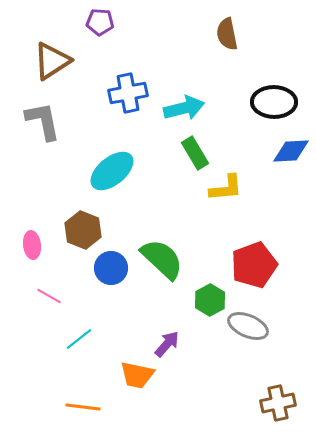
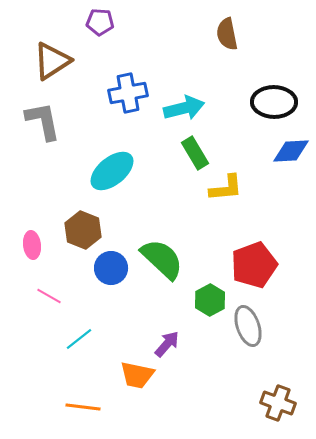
gray ellipse: rotated 48 degrees clockwise
brown cross: rotated 32 degrees clockwise
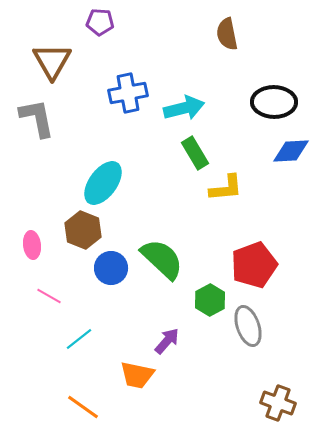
brown triangle: rotated 27 degrees counterclockwise
gray L-shape: moved 6 px left, 3 px up
cyan ellipse: moved 9 px left, 12 px down; rotated 15 degrees counterclockwise
purple arrow: moved 3 px up
orange line: rotated 28 degrees clockwise
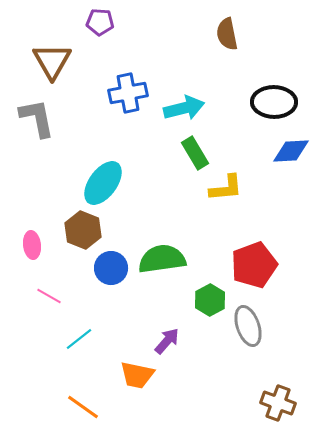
green semicircle: rotated 51 degrees counterclockwise
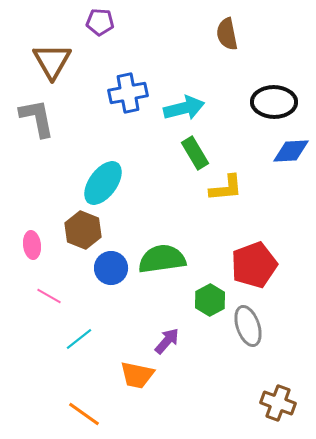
orange line: moved 1 px right, 7 px down
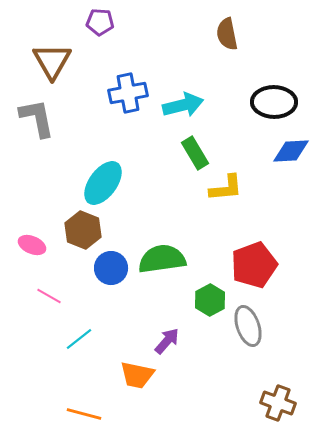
cyan arrow: moved 1 px left, 3 px up
pink ellipse: rotated 60 degrees counterclockwise
orange line: rotated 20 degrees counterclockwise
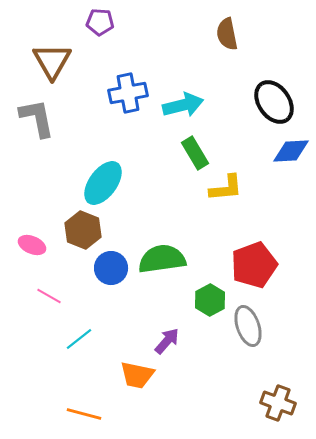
black ellipse: rotated 54 degrees clockwise
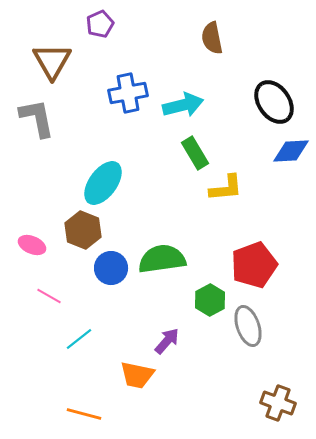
purple pentagon: moved 2 px down; rotated 28 degrees counterclockwise
brown semicircle: moved 15 px left, 4 px down
